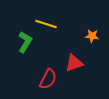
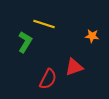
yellow line: moved 2 px left
red triangle: moved 4 px down
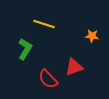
green L-shape: moved 7 px down
red semicircle: rotated 110 degrees clockwise
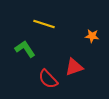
green L-shape: rotated 65 degrees counterclockwise
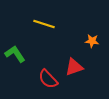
orange star: moved 5 px down
green L-shape: moved 10 px left, 5 px down
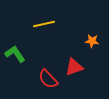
yellow line: rotated 30 degrees counterclockwise
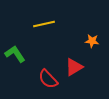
red triangle: rotated 12 degrees counterclockwise
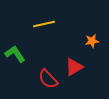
orange star: rotated 16 degrees counterclockwise
